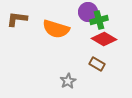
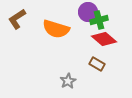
brown L-shape: rotated 40 degrees counterclockwise
red diamond: rotated 10 degrees clockwise
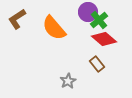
green cross: rotated 24 degrees counterclockwise
orange semicircle: moved 2 px left, 1 px up; rotated 32 degrees clockwise
brown rectangle: rotated 21 degrees clockwise
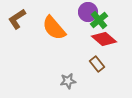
gray star: rotated 21 degrees clockwise
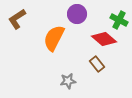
purple circle: moved 11 px left, 2 px down
green cross: moved 20 px right; rotated 24 degrees counterclockwise
orange semicircle: moved 10 px down; rotated 68 degrees clockwise
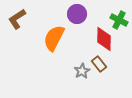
red diamond: rotated 50 degrees clockwise
brown rectangle: moved 2 px right
gray star: moved 14 px right, 10 px up; rotated 21 degrees counterclockwise
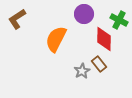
purple circle: moved 7 px right
orange semicircle: moved 2 px right, 1 px down
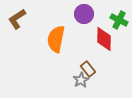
orange semicircle: rotated 16 degrees counterclockwise
brown rectangle: moved 11 px left, 5 px down
gray star: moved 1 px left, 9 px down
